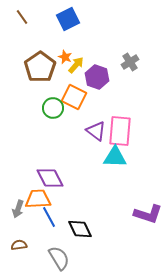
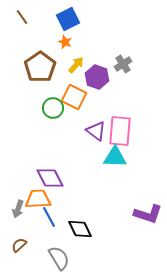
orange star: moved 15 px up
gray cross: moved 7 px left, 2 px down
brown semicircle: rotated 35 degrees counterclockwise
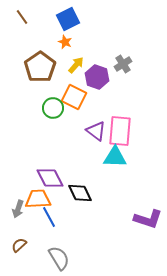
purple L-shape: moved 5 px down
black diamond: moved 36 px up
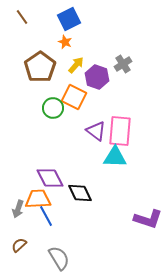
blue square: moved 1 px right
blue line: moved 3 px left, 1 px up
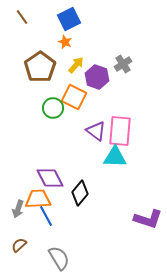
black diamond: rotated 65 degrees clockwise
